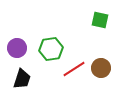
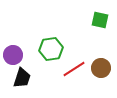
purple circle: moved 4 px left, 7 px down
black trapezoid: moved 1 px up
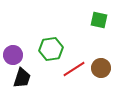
green square: moved 1 px left
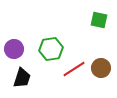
purple circle: moved 1 px right, 6 px up
